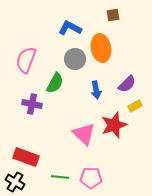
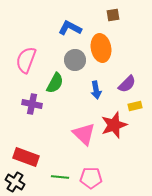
gray circle: moved 1 px down
yellow rectangle: rotated 16 degrees clockwise
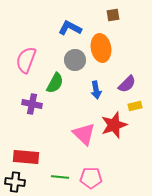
red rectangle: rotated 15 degrees counterclockwise
black cross: rotated 24 degrees counterclockwise
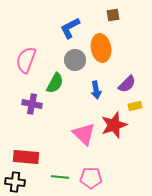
blue L-shape: rotated 55 degrees counterclockwise
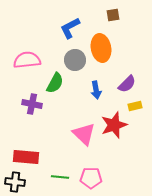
pink semicircle: moved 1 px right; rotated 64 degrees clockwise
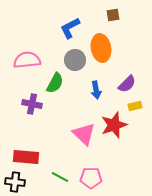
green line: rotated 24 degrees clockwise
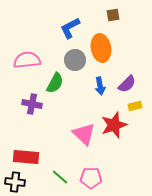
blue arrow: moved 4 px right, 4 px up
green line: rotated 12 degrees clockwise
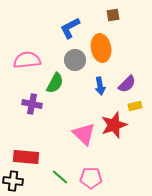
black cross: moved 2 px left, 1 px up
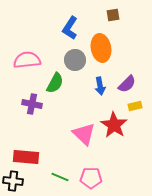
blue L-shape: rotated 30 degrees counterclockwise
red star: rotated 20 degrees counterclockwise
green line: rotated 18 degrees counterclockwise
